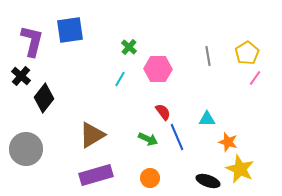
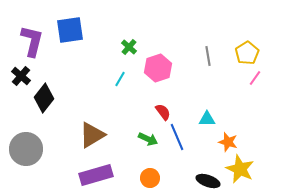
pink hexagon: moved 1 px up; rotated 20 degrees counterclockwise
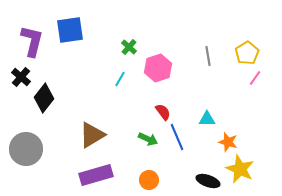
black cross: moved 1 px down
orange circle: moved 1 px left, 2 px down
